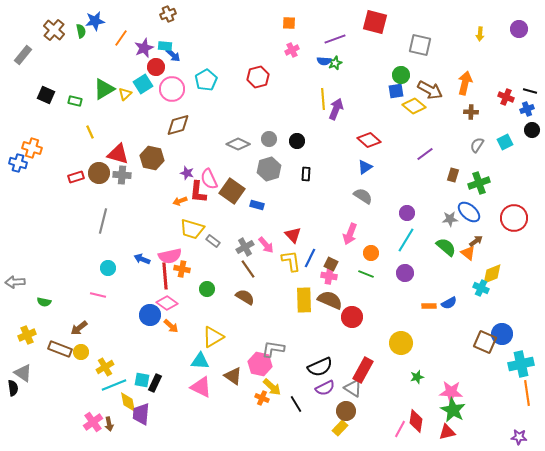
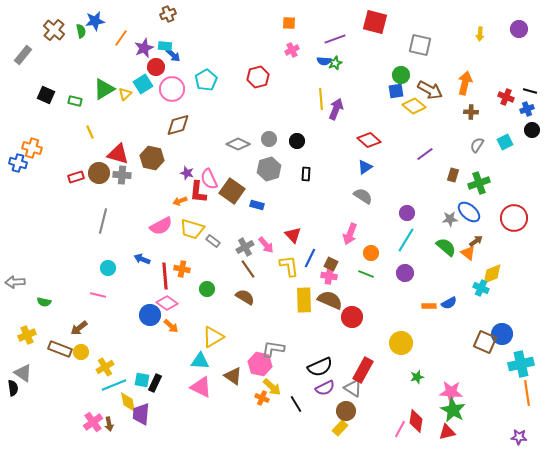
yellow line at (323, 99): moved 2 px left
pink semicircle at (170, 256): moved 9 px left, 30 px up; rotated 15 degrees counterclockwise
yellow L-shape at (291, 261): moved 2 px left, 5 px down
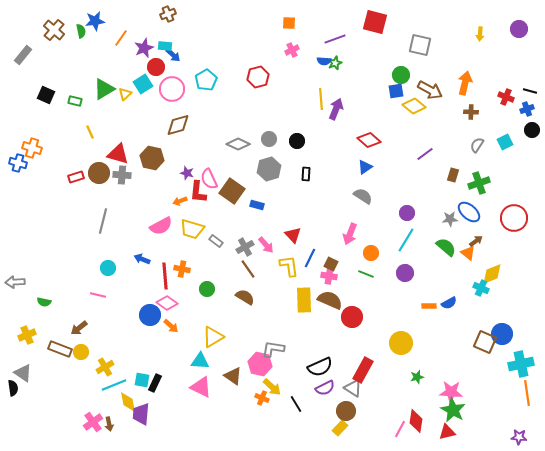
gray rectangle at (213, 241): moved 3 px right
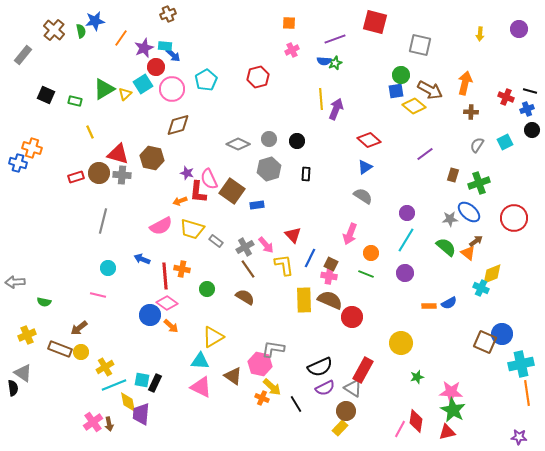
blue rectangle at (257, 205): rotated 24 degrees counterclockwise
yellow L-shape at (289, 266): moved 5 px left, 1 px up
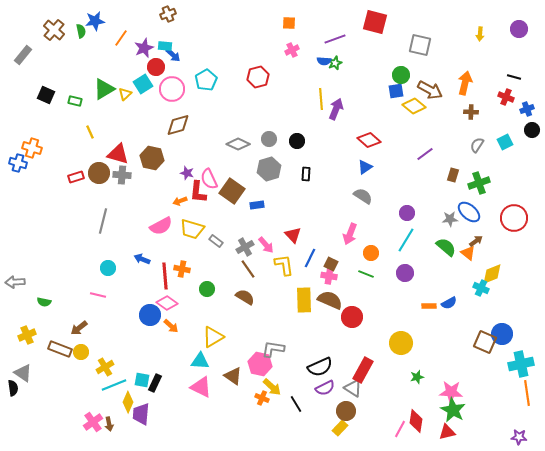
black line at (530, 91): moved 16 px left, 14 px up
yellow diamond at (128, 402): rotated 35 degrees clockwise
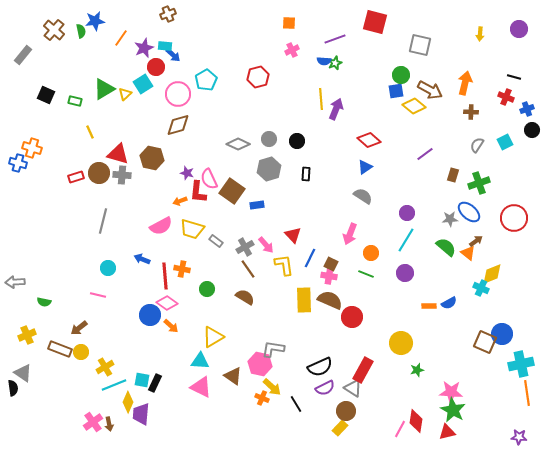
pink circle at (172, 89): moved 6 px right, 5 px down
green star at (417, 377): moved 7 px up
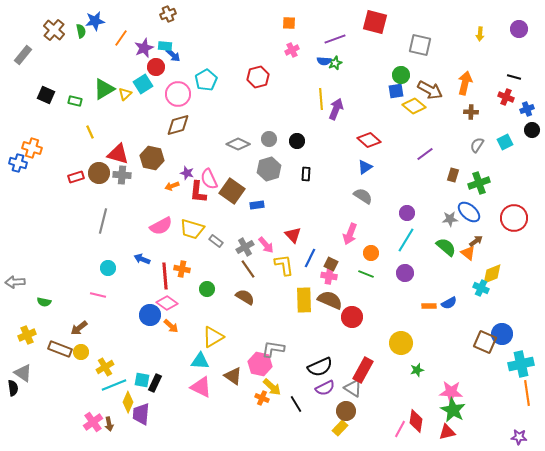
orange arrow at (180, 201): moved 8 px left, 15 px up
